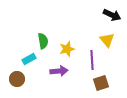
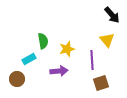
black arrow: rotated 24 degrees clockwise
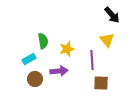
brown circle: moved 18 px right
brown square: rotated 21 degrees clockwise
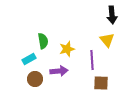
black arrow: rotated 36 degrees clockwise
